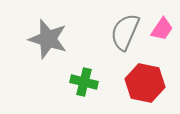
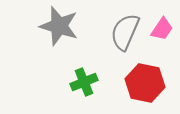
gray star: moved 11 px right, 13 px up
green cross: rotated 36 degrees counterclockwise
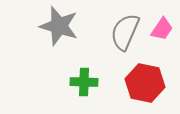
green cross: rotated 24 degrees clockwise
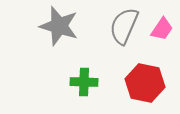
gray semicircle: moved 1 px left, 6 px up
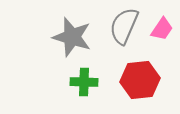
gray star: moved 13 px right, 11 px down
red hexagon: moved 5 px left, 3 px up; rotated 18 degrees counterclockwise
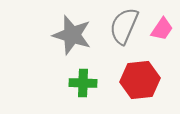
gray star: moved 2 px up
green cross: moved 1 px left, 1 px down
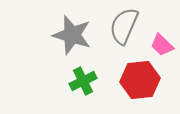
pink trapezoid: moved 16 px down; rotated 100 degrees clockwise
green cross: moved 2 px up; rotated 28 degrees counterclockwise
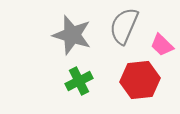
green cross: moved 4 px left
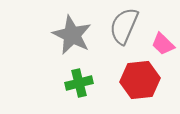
gray star: rotated 9 degrees clockwise
pink trapezoid: moved 1 px right, 1 px up
green cross: moved 2 px down; rotated 12 degrees clockwise
